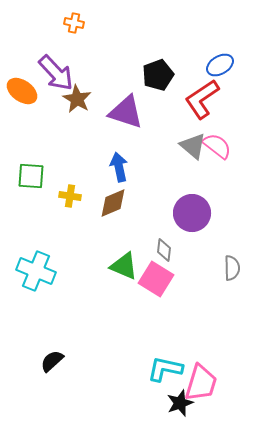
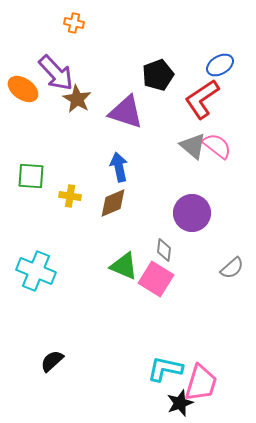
orange ellipse: moved 1 px right, 2 px up
gray semicircle: rotated 50 degrees clockwise
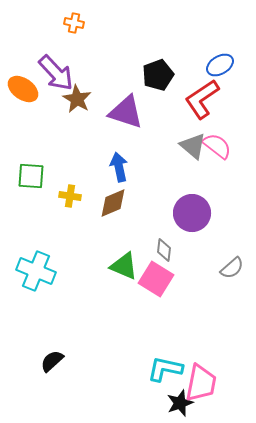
pink trapezoid: rotated 6 degrees counterclockwise
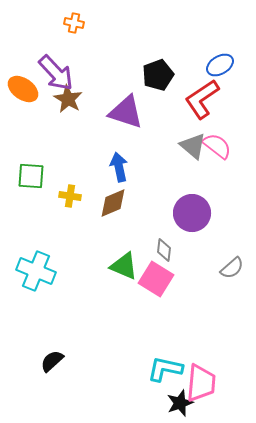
brown star: moved 9 px left
pink trapezoid: rotated 6 degrees counterclockwise
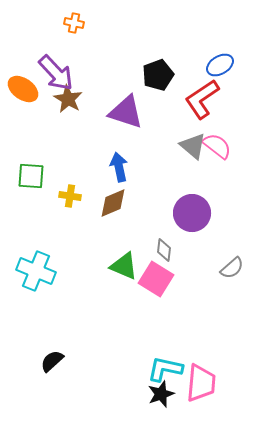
black star: moved 19 px left, 9 px up
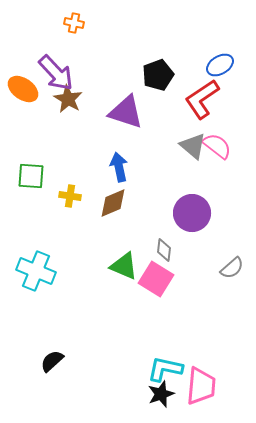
pink trapezoid: moved 3 px down
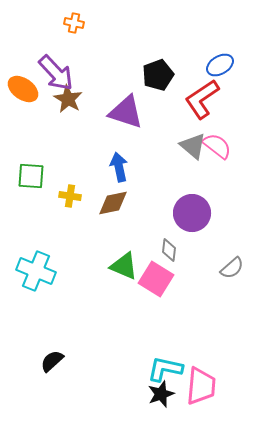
brown diamond: rotated 12 degrees clockwise
gray diamond: moved 5 px right
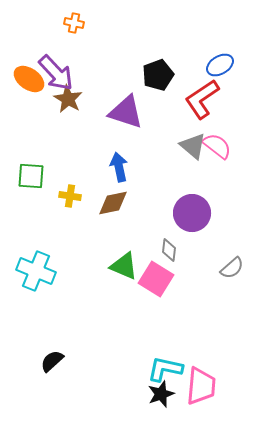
orange ellipse: moved 6 px right, 10 px up
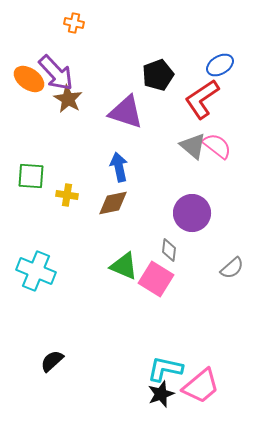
yellow cross: moved 3 px left, 1 px up
pink trapezoid: rotated 45 degrees clockwise
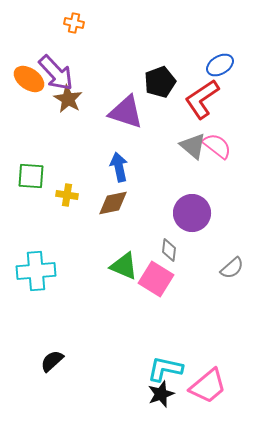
black pentagon: moved 2 px right, 7 px down
cyan cross: rotated 27 degrees counterclockwise
pink trapezoid: moved 7 px right
